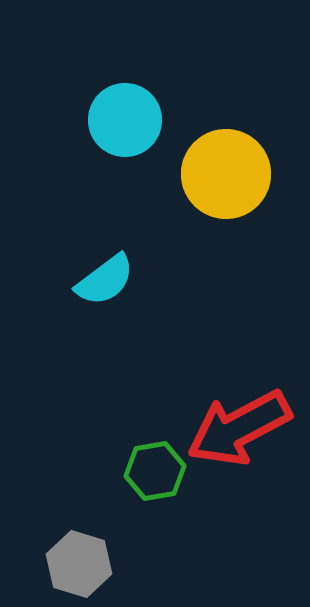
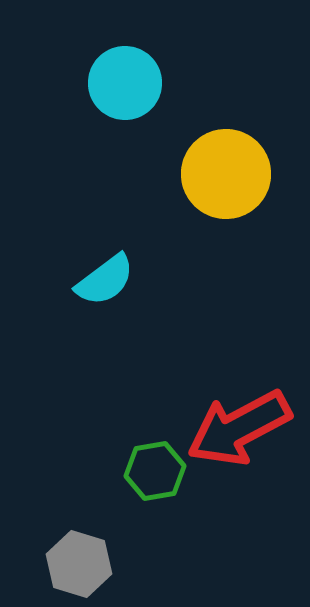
cyan circle: moved 37 px up
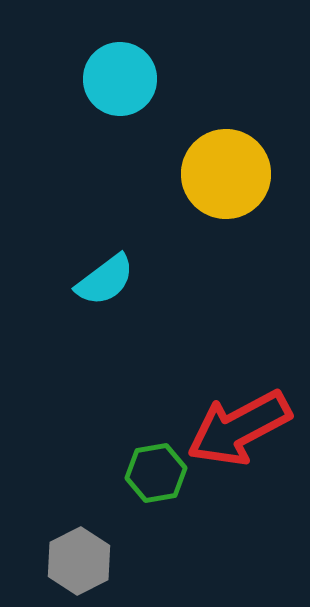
cyan circle: moved 5 px left, 4 px up
green hexagon: moved 1 px right, 2 px down
gray hexagon: moved 3 px up; rotated 16 degrees clockwise
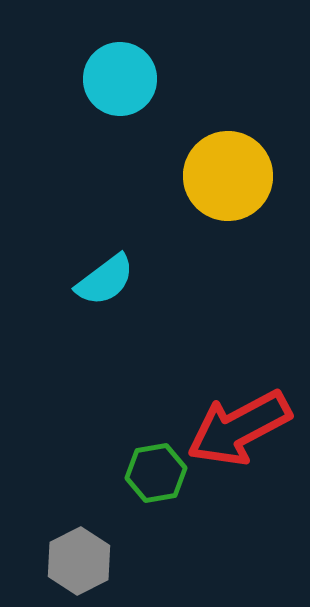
yellow circle: moved 2 px right, 2 px down
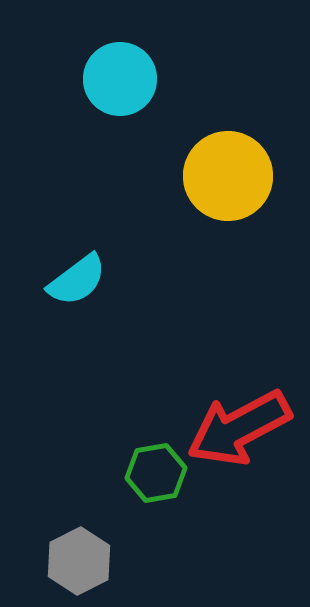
cyan semicircle: moved 28 px left
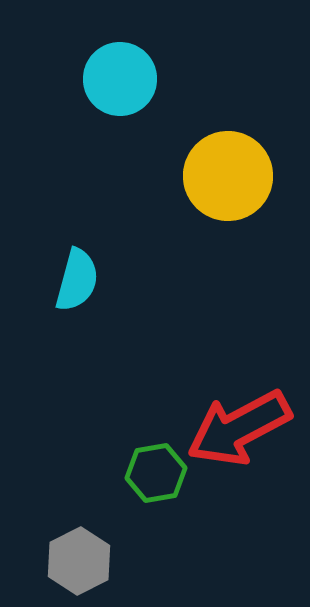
cyan semicircle: rotated 38 degrees counterclockwise
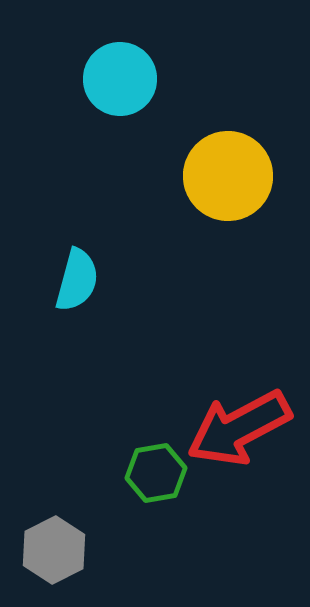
gray hexagon: moved 25 px left, 11 px up
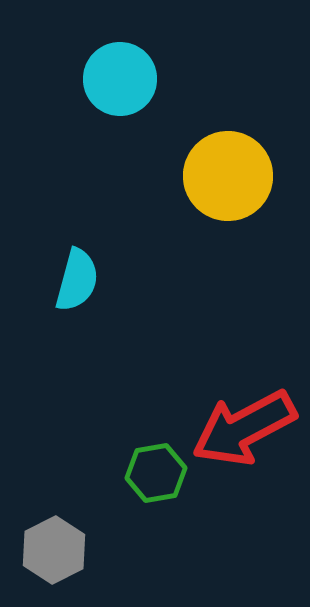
red arrow: moved 5 px right
